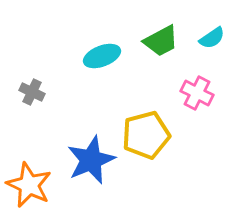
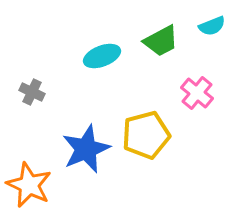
cyan semicircle: moved 12 px up; rotated 12 degrees clockwise
pink cross: rotated 12 degrees clockwise
blue star: moved 5 px left, 11 px up
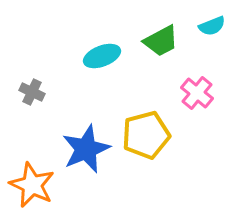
orange star: moved 3 px right
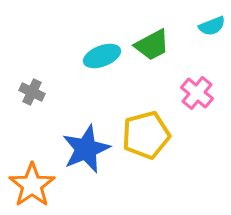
green trapezoid: moved 9 px left, 4 px down
orange star: rotated 12 degrees clockwise
